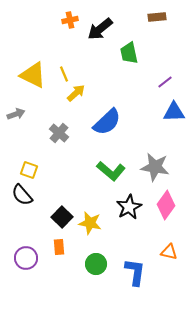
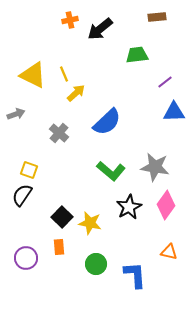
green trapezoid: moved 8 px right, 2 px down; rotated 95 degrees clockwise
black semicircle: rotated 75 degrees clockwise
blue L-shape: moved 3 px down; rotated 12 degrees counterclockwise
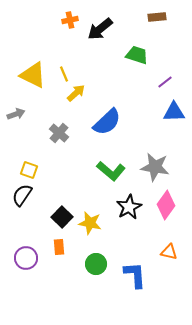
green trapezoid: rotated 25 degrees clockwise
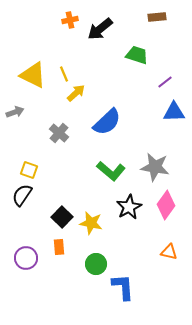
gray arrow: moved 1 px left, 2 px up
yellow star: moved 1 px right
blue L-shape: moved 12 px left, 12 px down
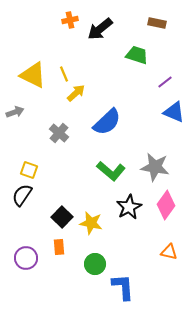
brown rectangle: moved 6 px down; rotated 18 degrees clockwise
blue triangle: rotated 25 degrees clockwise
green circle: moved 1 px left
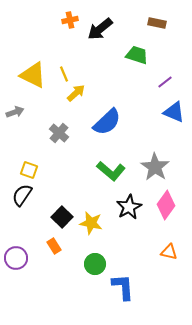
gray star: rotated 24 degrees clockwise
orange rectangle: moved 5 px left, 1 px up; rotated 28 degrees counterclockwise
purple circle: moved 10 px left
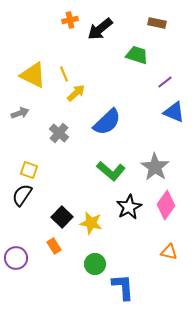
gray arrow: moved 5 px right, 1 px down
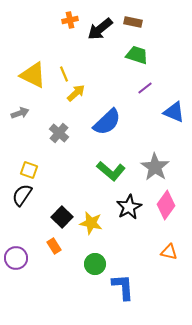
brown rectangle: moved 24 px left, 1 px up
purple line: moved 20 px left, 6 px down
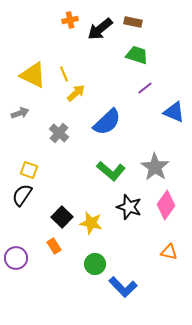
black star: rotated 25 degrees counterclockwise
blue L-shape: rotated 140 degrees clockwise
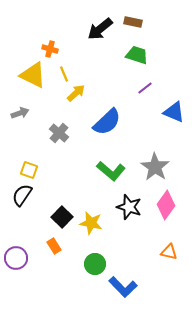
orange cross: moved 20 px left, 29 px down; rotated 28 degrees clockwise
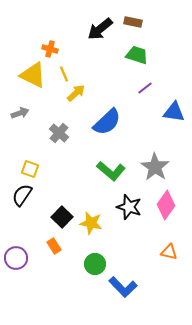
blue triangle: rotated 15 degrees counterclockwise
yellow square: moved 1 px right, 1 px up
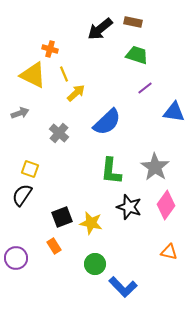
green L-shape: rotated 56 degrees clockwise
black square: rotated 25 degrees clockwise
